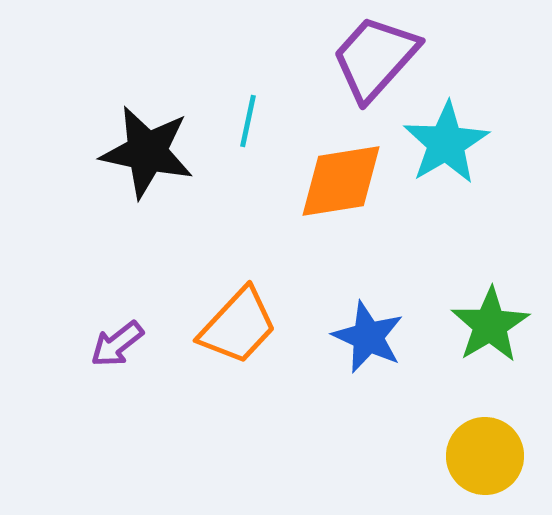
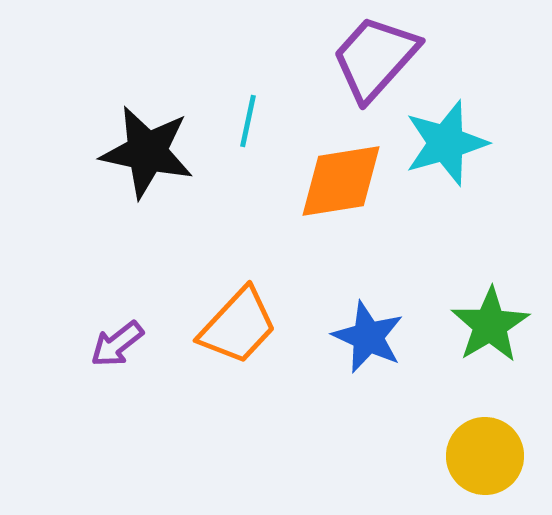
cyan star: rotated 14 degrees clockwise
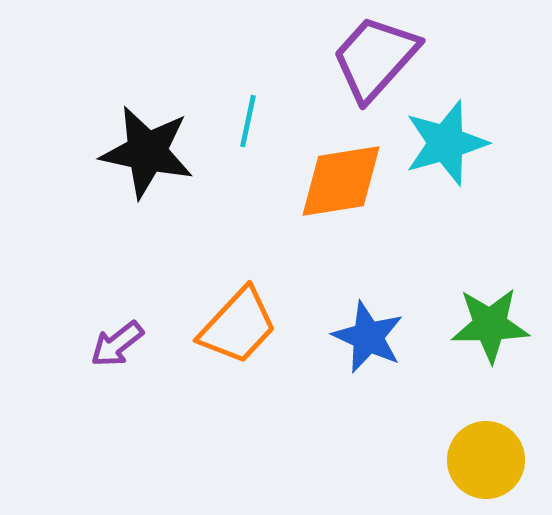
green star: rotated 30 degrees clockwise
yellow circle: moved 1 px right, 4 px down
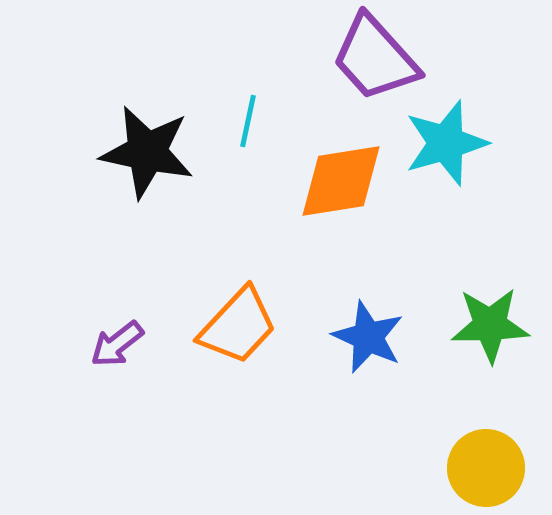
purple trapezoid: rotated 84 degrees counterclockwise
yellow circle: moved 8 px down
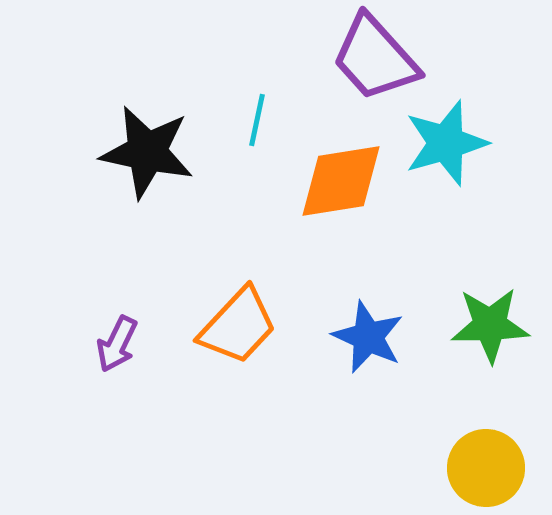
cyan line: moved 9 px right, 1 px up
purple arrow: rotated 26 degrees counterclockwise
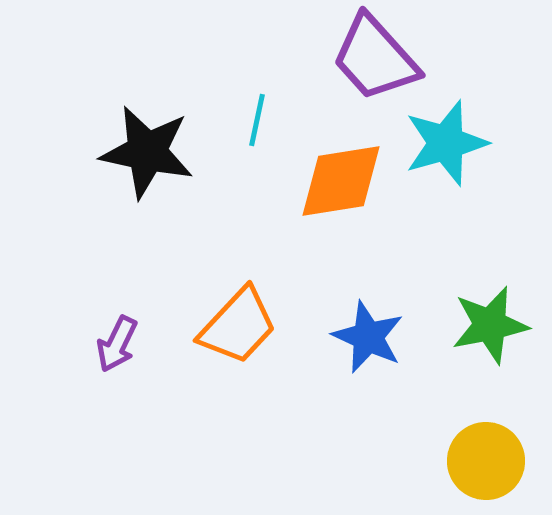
green star: rotated 10 degrees counterclockwise
yellow circle: moved 7 px up
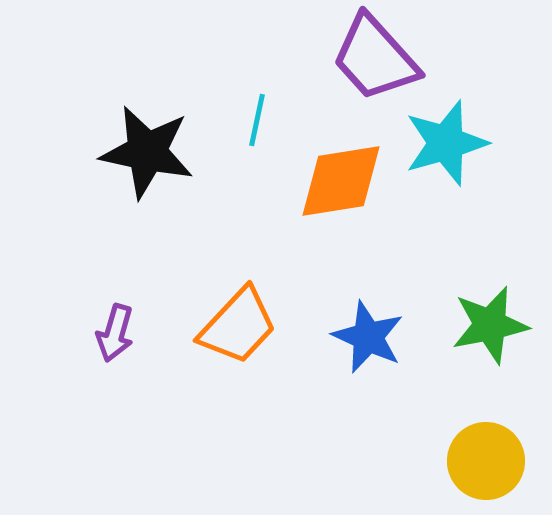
purple arrow: moved 2 px left, 11 px up; rotated 10 degrees counterclockwise
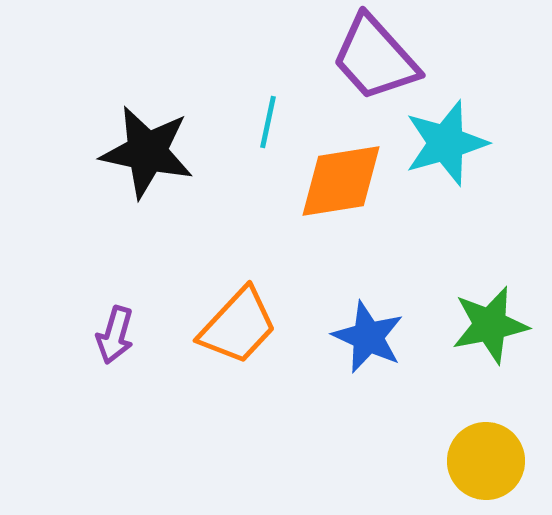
cyan line: moved 11 px right, 2 px down
purple arrow: moved 2 px down
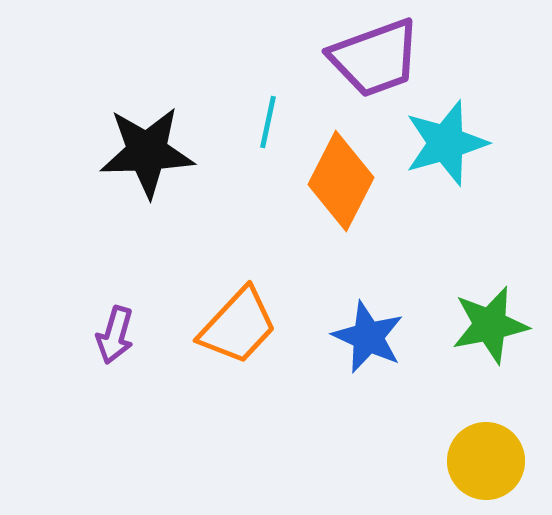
purple trapezoid: rotated 68 degrees counterclockwise
black star: rotated 14 degrees counterclockwise
orange diamond: rotated 54 degrees counterclockwise
